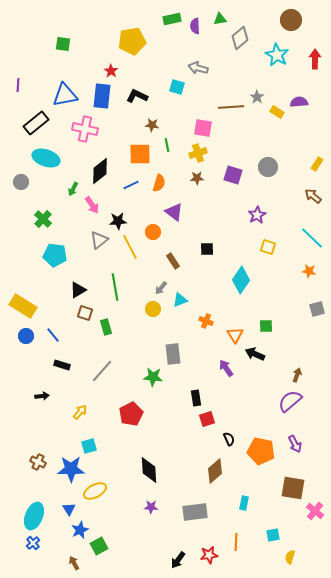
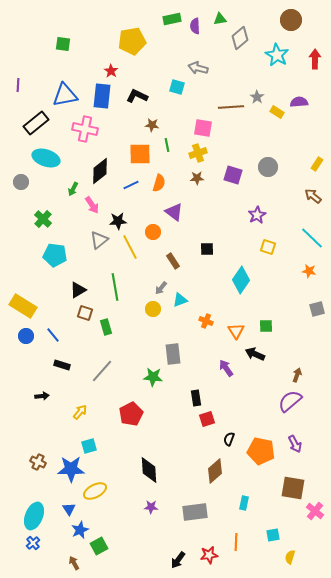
orange triangle at (235, 335): moved 1 px right, 4 px up
black semicircle at (229, 439): rotated 136 degrees counterclockwise
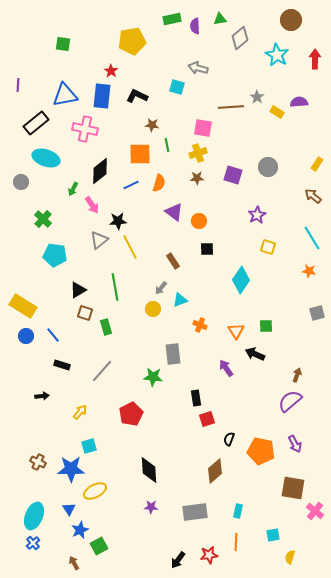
orange circle at (153, 232): moved 46 px right, 11 px up
cyan line at (312, 238): rotated 15 degrees clockwise
gray square at (317, 309): moved 4 px down
orange cross at (206, 321): moved 6 px left, 4 px down
cyan rectangle at (244, 503): moved 6 px left, 8 px down
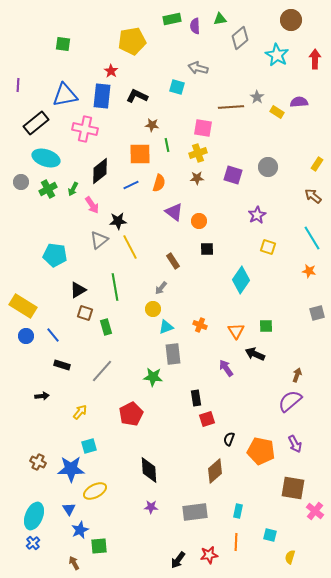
green cross at (43, 219): moved 5 px right, 30 px up; rotated 18 degrees clockwise
cyan triangle at (180, 300): moved 14 px left, 27 px down
cyan square at (273, 535): moved 3 px left; rotated 24 degrees clockwise
green square at (99, 546): rotated 24 degrees clockwise
